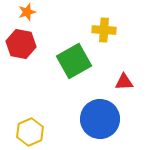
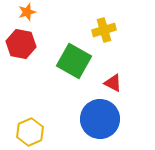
yellow cross: rotated 20 degrees counterclockwise
green square: rotated 32 degrees counterclockwise
red triangle: moved 11 px left, 1 px down; rotated 30 degrees clockwise
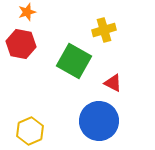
blue circle: moved 1 px left, 2 px down
yellow hexagon: moved 1 px up
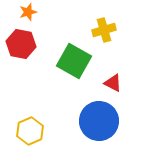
orange star: moved 1 px right
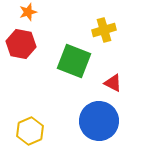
green square: rotated 8 degrees counterclockwise
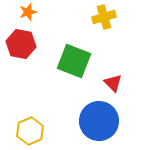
yellow cross: moved 13 px up
red triangle: rotated 18 degrees clockwise
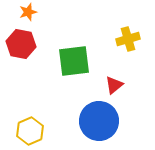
yellow cross: moved 24 px right, 22 px down
green square: rotated 28 degrees counterclockwise
red triangle: moved 1 px right, 2 px down; rotated 36 degrees clockwise
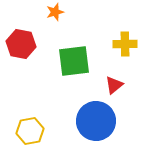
orange star: moved 27 px right
yellow cross: moved 3 px left, 5 px down; rotated 15 degrees clockwise
blue circle: moved 3 px left
yellow hexagon: rotated 12 degrees clockwise
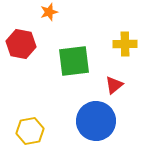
orange star: moved 6 px left
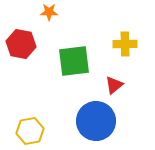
orange star: rotated 18 degrees clockwise
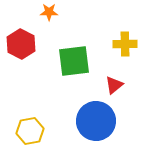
red hexagon: rotated 16 degrees clockwise
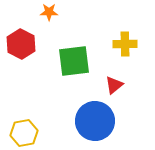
blue circle: moved 1 px left
yellow hexagon: moved 6 px left, 2 px down
